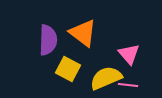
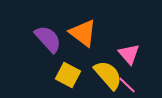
purple semicircle: moved 1 px up; rotated 44 degrees counterclockwise
yellow square: moved 6 px down
yellow semicircle: moved 2 px right, 3 px up; rotated 72 degrees clockwise
pink line: moved 1 px left; rotated 36 degrees clockwise
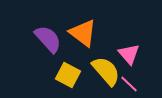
yellow semicircle: moved 2 px left, 4 px up
pink line: moved 2 px right, 1 px up
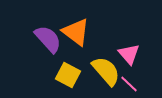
orange triangle: moved 7 px left, 1 px up
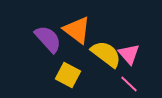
orange triangle: moved 1 px right, 2 px up
yellow semicircle: moved 17 px up; rotated 12 degrees counterclockwise
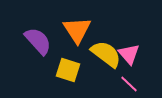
orange triangle: rotated 20 degrees clockwise
purple semicircle: moved 10 px left, 2 px down
yellow square: moved 5 px up; rotated 10 degrees counterclockwise
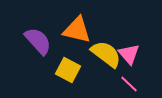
orange triangle: rotated 44 degrees counterclockwise
yellow square: rotated 10 degrees clockwise
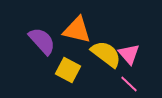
purple semicircle: moved 4 px right
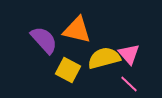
purple semicircle: moved 2 px right, 1 px up
yellow semicircle: moved 2 px left, 4 px down; rotated 52 degrees counterclockwise
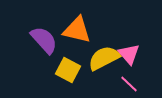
yellow semicircle: rotated 12 degrees counterclockwise
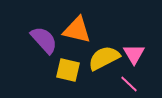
pink triangle: moved 5 px right; rotated 10 degrees clockwise
yellow square: rotated 15 degrees counterclockwise
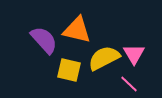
yellow square: moved 1 px right
